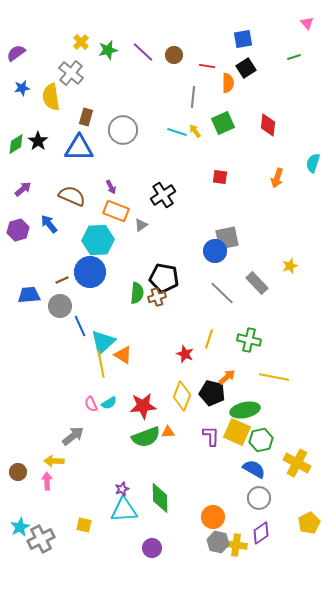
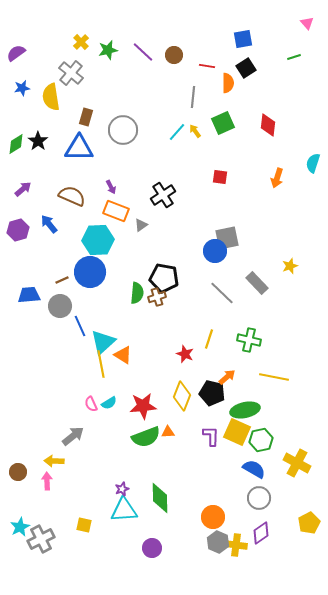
cyan line at (177, 132): rotated 66 degrees counterclockwise
gray hexagon at (218, 542): rotated 10 degrees clockwise
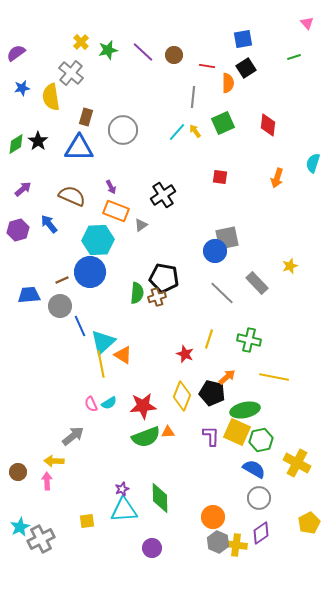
yellow square at (84, 525): moved 3 px right, 4 px up; rotated 21 degrees counterclockwise
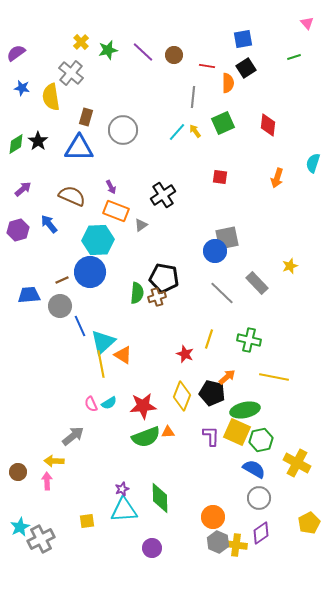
blue star at (22, 88): rotated 21 degrees clockwise
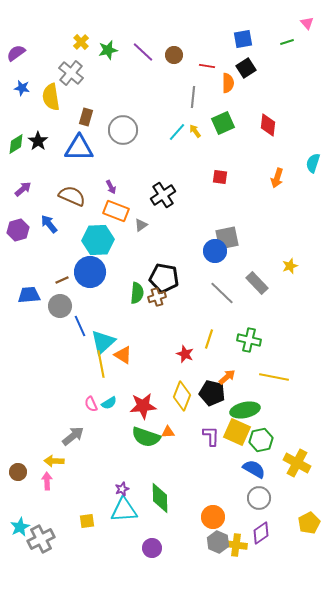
green line at (294, 57): moved 7 px left, 15 px up
green semicircle at (146, 437): rotated 40 degrees clockwise
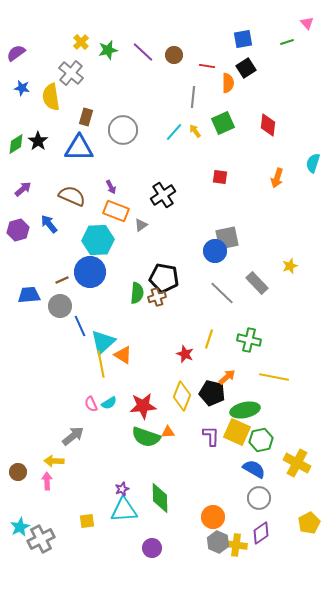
cyan line at (177, 132): moved 3 px left
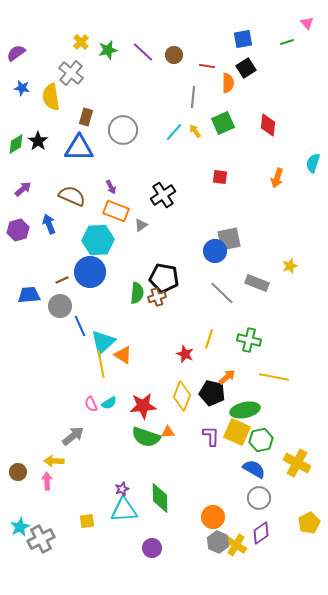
blue arrow at (49, 224): rotated 18 degrees clockwise
gray square at (227, 238): moved 2 px right, 1 px down
gray rectangle at (257, 283): rotated 25 degrees counterclockwise
yellow cross at (236, 545): rotated 25 degrees clockwise
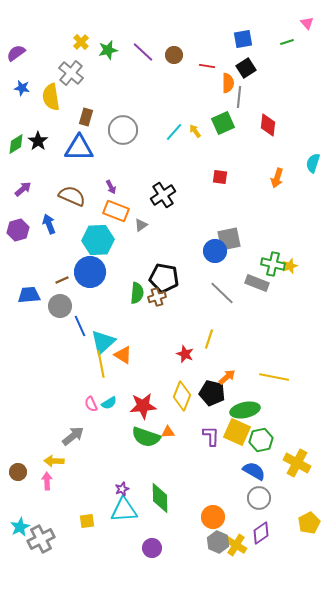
gray line at (193, 97): moved 46 px right
green cross at (249, 340): moved 24 px right, 76 px up
blue semicircle at (254, 469): moved 2 px down
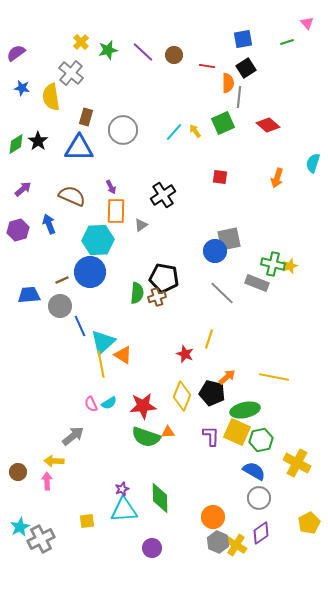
red diamond at (268, 125): rotated 55 degrees counterclockwise
orange rectangle at (116, 211): rotated 70 degrees clockwise
